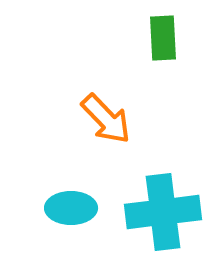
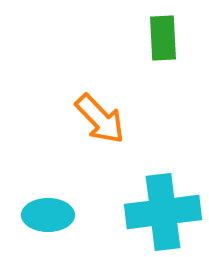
orange arrow: moved 6 px left
cyan ellipse: moved 23 px left, 7 px down
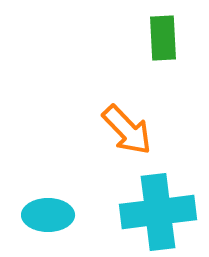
orange arrow: moved 27 px right, 11 px down
cyan cross: moved 5 px left
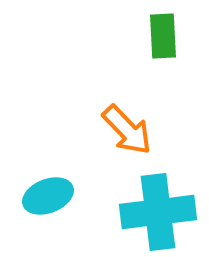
green rectangle: moved 2 px up
cyan ellipse: moved 19 px up; rotated 21 degrees counterclockwise
